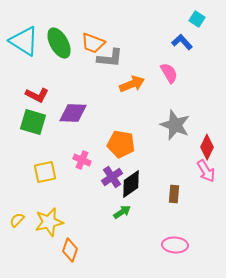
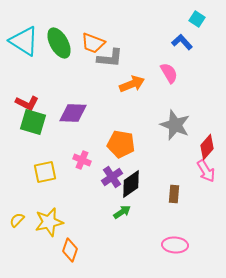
red L-shape: moved 10 px left, 8 px down
red diamond: rotated 15 degrees clockwise
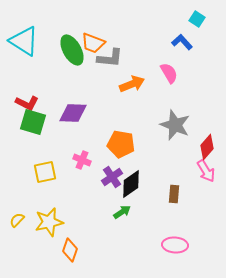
green ellipse: moved 13 px right, 7 px down
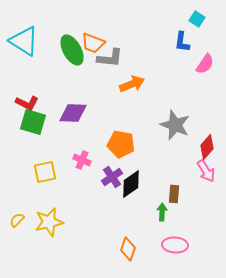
blue L-shape: rotated 130 degrees counterclockwise
pink semicircle: moved 36 px right, 9 px up; rotated 65 degrees clockwise
green arrow: moved 40 px right; rotated 54 degrees counterclockwise
orange diamond: moved 58 px right, 1 px up
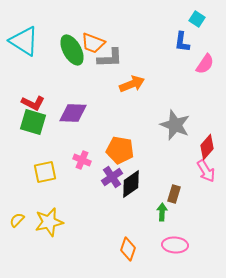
gray L-shape: rotated 8 degrees counterclockwise
red L-shape: moved 6 px right
orange pentagon: moved 1 px left, 6 px down
brown rectangle: rotated 12 degrees clockwise
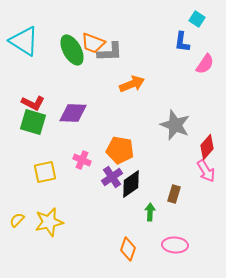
gray L-shape: moved 6 px up
green arrow: moved 12 px left
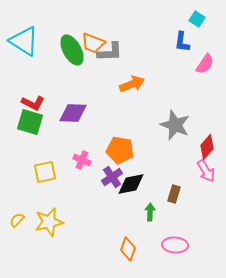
green square: moved 3 px left
black diamond: rotated 24 degrees clockwise
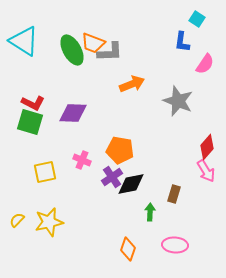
gray star: moved 3 px right, 24 px up
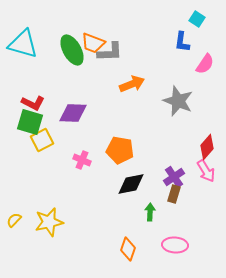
cyan triangle: moved 1 px left, 3 px down; rotated 16 degrees counterclockwise
yellow square: moved 3 px left, 32 px up; rotated 15 degrees counterclockwise
purple cross: moved 62 px right
yellow semicircle: moved 3 px left
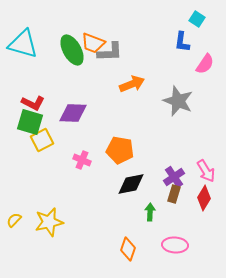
red diamond: moved 3 px left, 51 px down; rotated 10 degrees counterclockwise
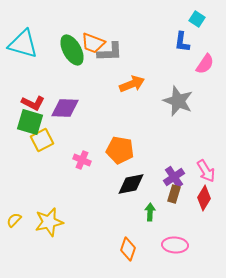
purple diamond: moved 8 px left, 5 px up
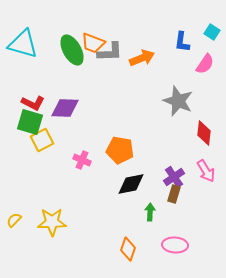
cyan square: moved 15 px right, 13 px down
orange arrow: moved 10 px right, 26 px up
red diamond: moved 65 px up; rotated 25 degrees counterclockwise
yellow star: moved 3 px right; rotated 12 degrees clockwise
